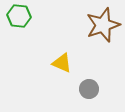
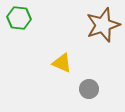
green hexagon: moved 2 px down
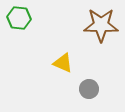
brown star: moved 2 px left; rotated 20 degrees clockwise
yellow triangle: moved 1 px right
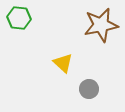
brown star: rotated 12 degrees counterclockwise
yellow triangle: rotated 20 degrees clockwise
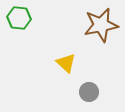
yellow triangle: moved 3 px right
gray circle: moved 3 px down
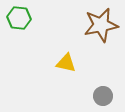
yellow triangle: rotated 30 degrees counterclockwise
gray circle: moved 14 px right, 4 px down
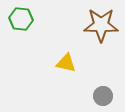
green hexagon: moved 2 px right, 1 px down
brown star: rotated 12 degrees clockwise
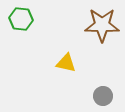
brown star: moved 1 px right
